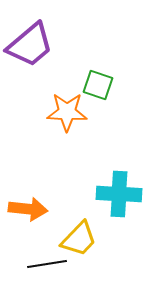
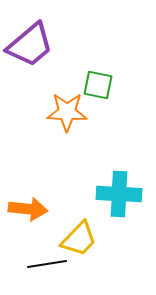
green square: rotated 8 degrees counterclockwise
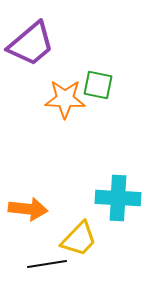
purple trapezoid: moved 1 px right, 1 px up
orange star: moved 2 px left, 13 px up
cyan cross: moved 1 px left, 4 px down
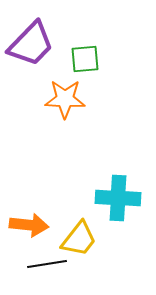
purple trapezoid: rotated 6 degrees counterclockwise
green square: moved 13 px left, 26 px up; rotated 16 degrees counterclockwise
orange arrow: moved 1 px right, 16 px down
yellow trapezoid: rotated 6 degrees counterclockwise
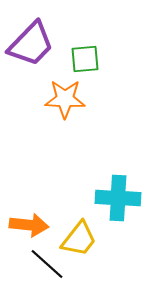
black line: rotated 51 degrees clockwise
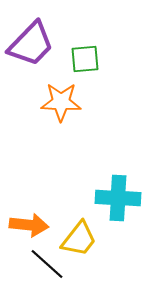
orange star: moved 4 px left, 3 px down
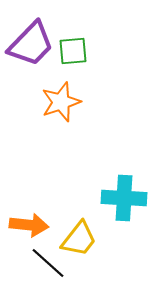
green square: moved 12 px left, 8 px up
orange star: rotated 21 degrees counterclockwise
cyan cross: moved 6 px right
black line: moved 1 px right, 1 px up
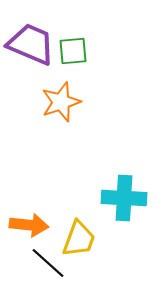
purple trapezoid: rotated 111 degrees counterclockwise
yellow trapezoid: rotated 18 degrees counterclockwise
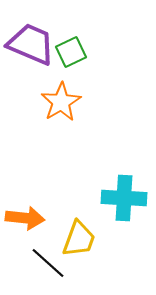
green square: moved 2 px left, 1 px down; rotated 20 degrees counterclockwise
orange star: rotated 12 degrees counterclockwise
orange arrow: moved 4 px left, 7 px up
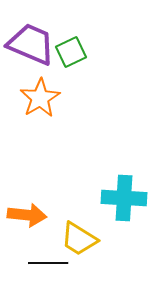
orange star: moved 21 px left, 4 px up
orange arrow: moved 2 px right, 3 px up
yellow trapezoid: rotated 102 degrees clockwise
black line: rotated 42 degrees counterclockwise
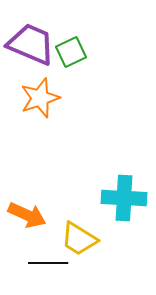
orange star: rotated 12 degrees clockwise
orange arrow: rotated 18 degrees clockwise
